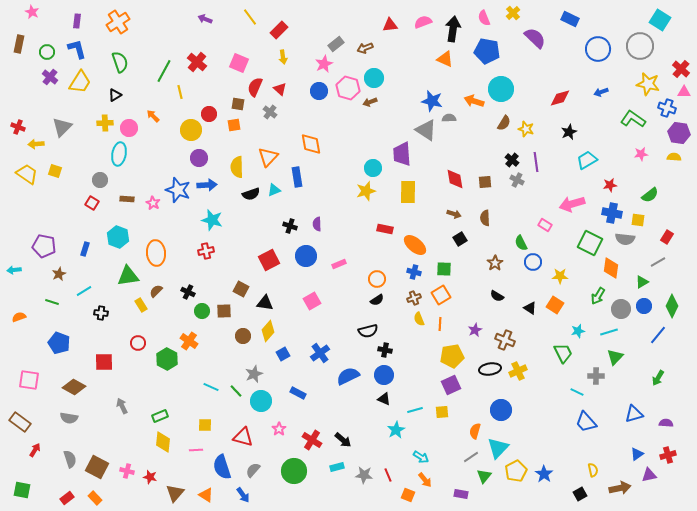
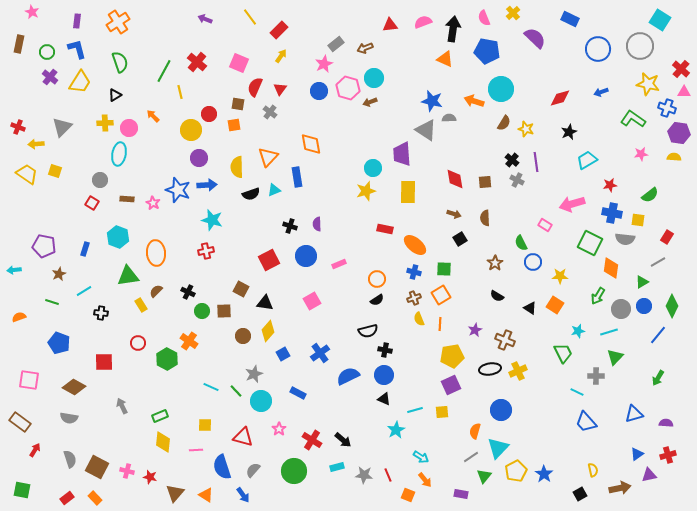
yellow arrow at (283, 57): moved 2 px left, 1 px up; rotated 136 degrees counterclockwise
red triangle at (280, 89): rotated 24 degrees clockwise
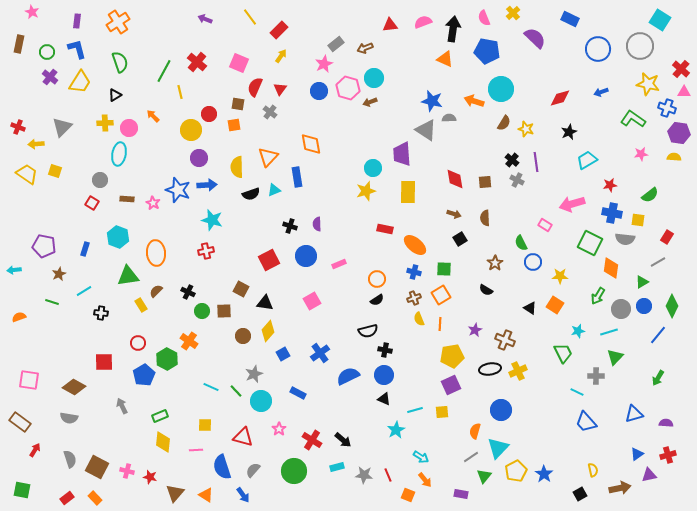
black semicircle at (497, 296): moved 11 px left, 6 px up
blue pentagon at (59, 343): moved 85 px right, 32 px down; rotated 20 degrees clockwise
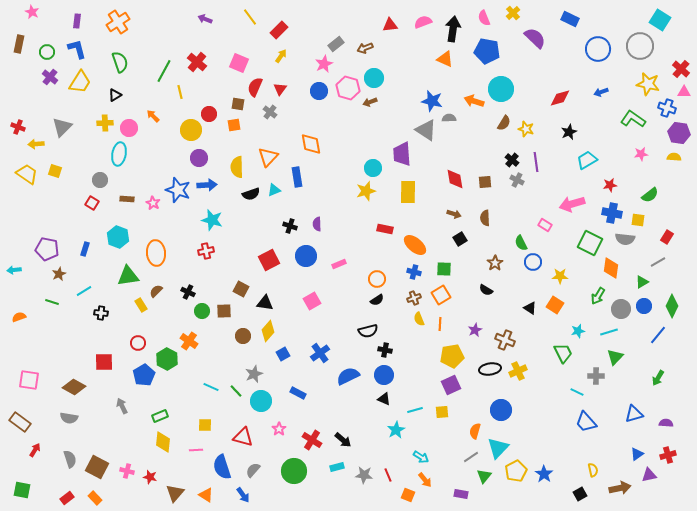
purple pentagon at (44, 246): moved 3 px right, 3 px down
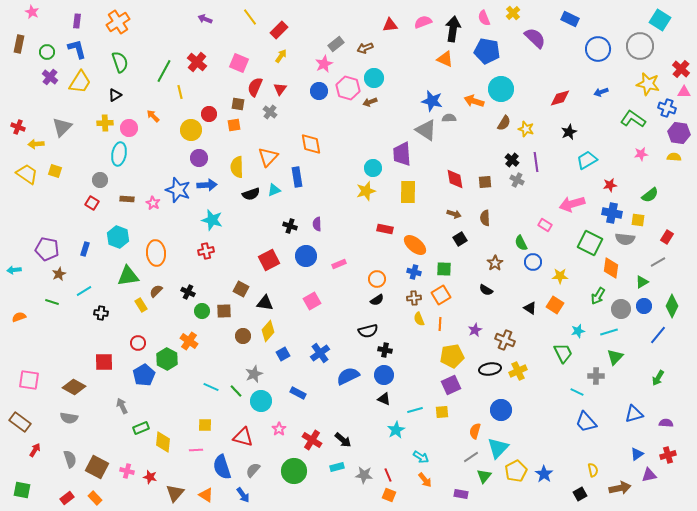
brown cross at (414, 298): rotated 16 degrees clockwise
green rectangle at (160, 416): moved 19 px left, 12 px down
orange square at (408, 495): moved 19 px left
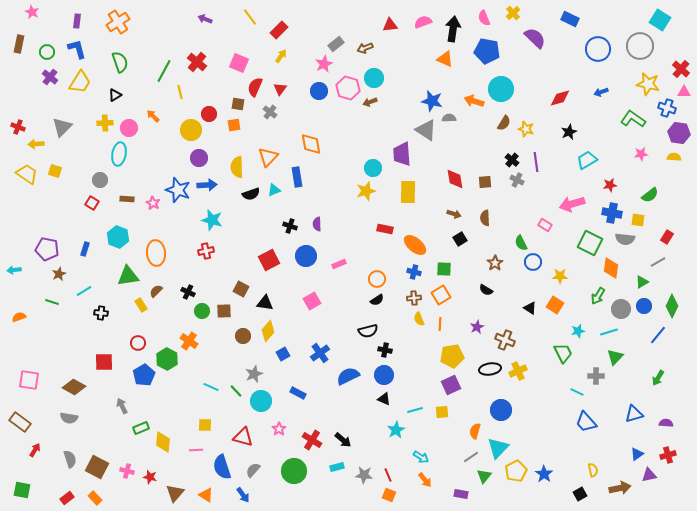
purple star at (475, 330): moved 2 px right, 3 px up
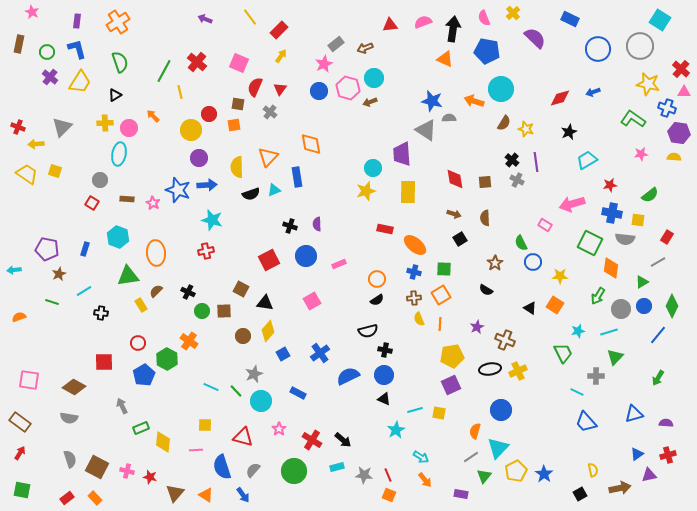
blue arrow at (601, 92): moved 8 px left
yellow square at (442, 412): moved 3 px left, 1 px down; rotated 16 degrees clockwise
red arrow at (35, 450): moved 15 px left, 3 px down
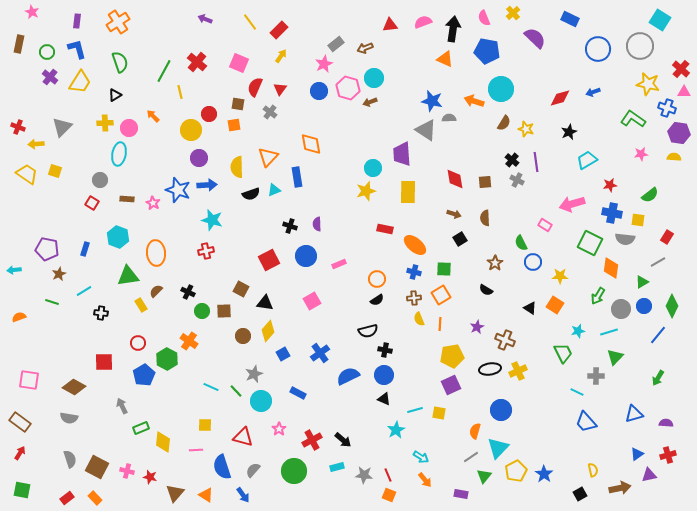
yellow line at (250, 17): moved 5 px down
red cross at (312, 440): rotated 30 degrees clockwise
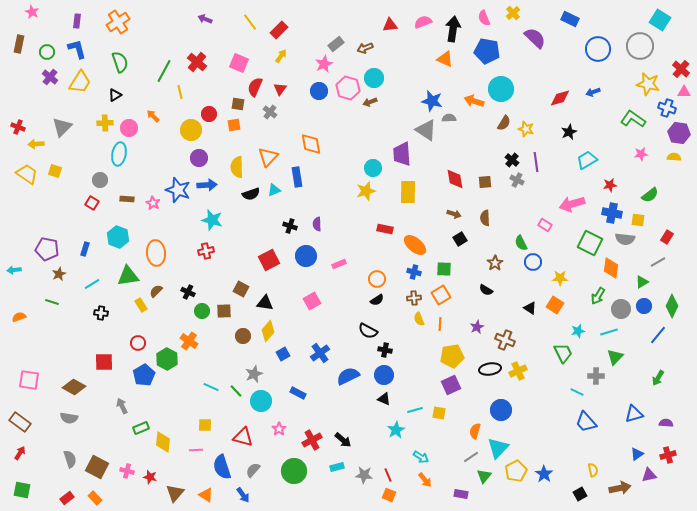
yellow star at (560, 276): moved 2 px down
cyan line at (84, 291): moved 8 px right, 7 px up
black semicircle at (368, 331): rotated 42 degrees clockwise
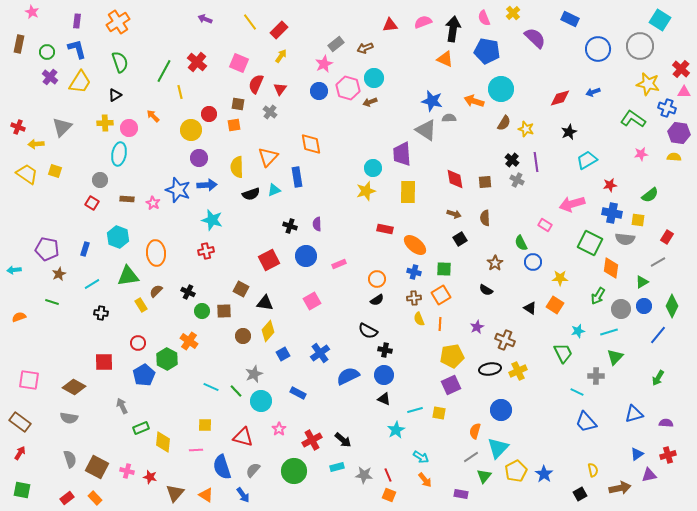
red semicircle at (255, 87): moved 1 px right, 3 px up
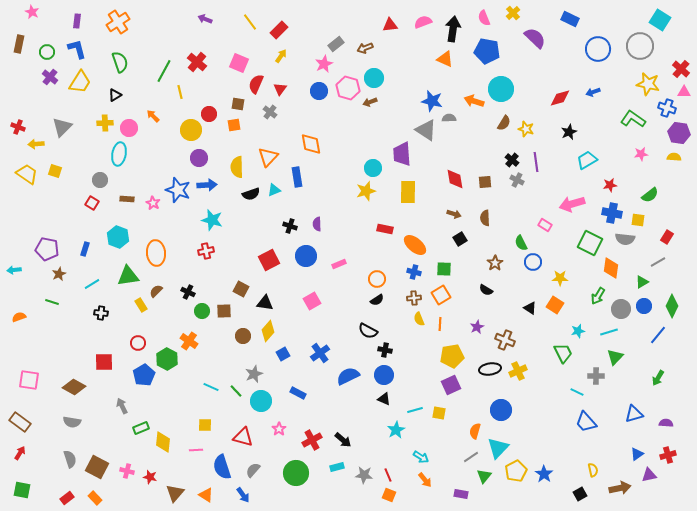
gray semicircle at (69, 418): moved 3 px right, 4 px down
green circle at (294, 471): moved 2 px right, 2 px down
